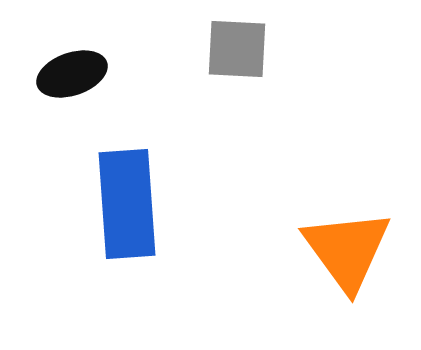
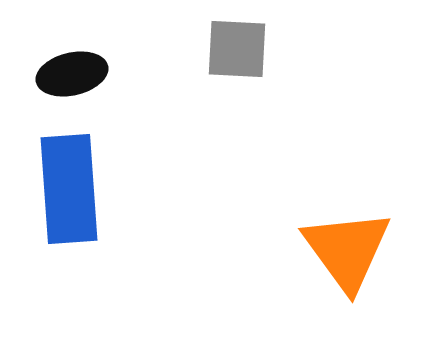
black ellipse: rotated 6 degrees clockwise
blue rectangle: moved 58 px left, 15 px up
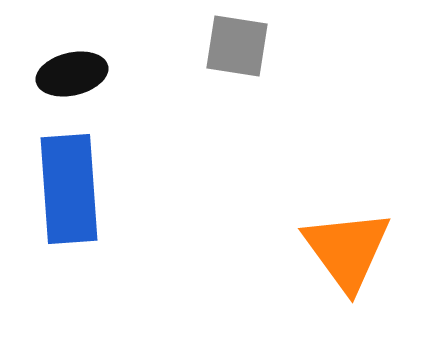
gray square: moved 3 px up; rotated 6 degrees clockwise
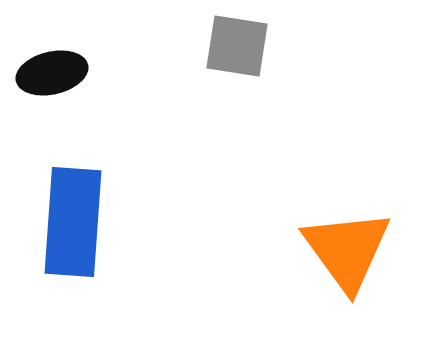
black ellipse: moved 20 px left, 1 px up
blue rectangle: moved 4 px right, 33 px down; rotated 8 degrees clockwise
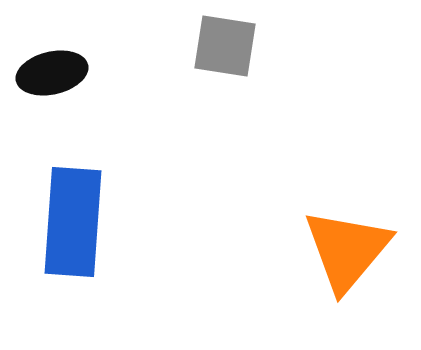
gray square: moved 12 px left
orange triangle: rotated 16 degrees clockwise
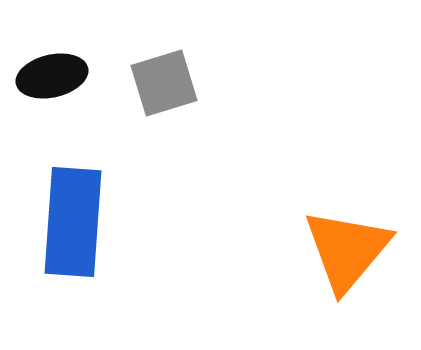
gray square: moved 61 px left, 37 px down; rotated 26 degrees counterclockwise
black ellipse: moved 3 px down
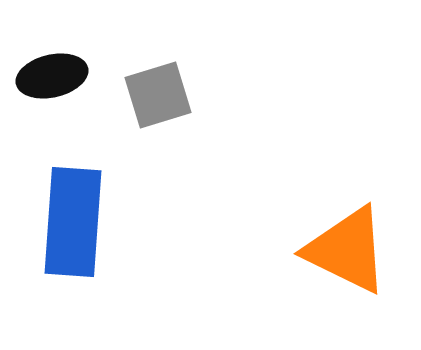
gray square: moved 6 px left, 12 px down
orange triangle: rotated 44 degrees counterclockwise
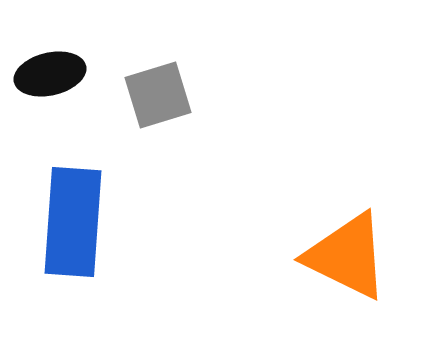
black ellipse: moved 2 px left, 2 px up
orange triangle: moved 6 px down
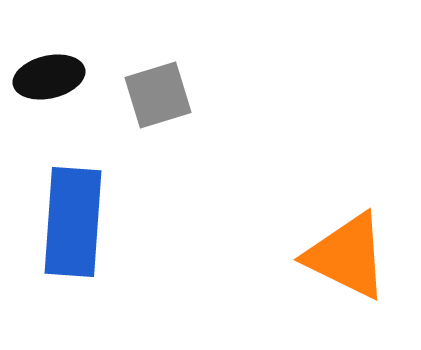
black ellipse: moved 1 px left, 3 px down
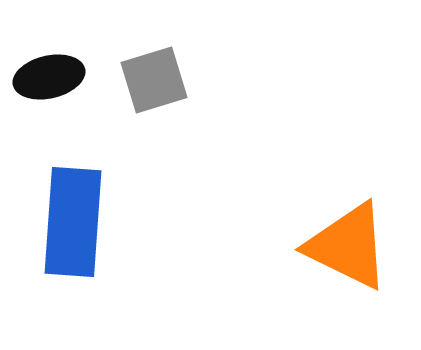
gray square: moved 4 px left, 15 px up
orange triangle: moved 1 px right, 10 px up
